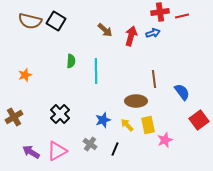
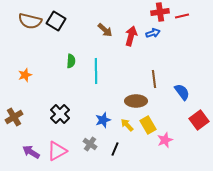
yellow rectangle: rotated 18 degrees counterclockwise
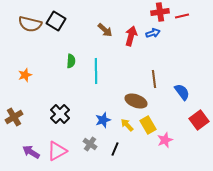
brown semicircle: moved 3 px down
brown ellipse: rotated 20 degrees clockwise
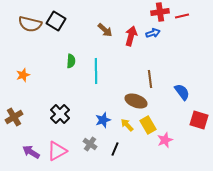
orange star: moved 2 px left
brown line: moved 4 px left
red square: rotated 36 degrees counterclockwise
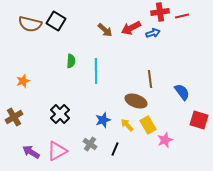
red arrow: moved 8 px up; rotated 132 degrees counterclockwise
orange star: moved 6 px down
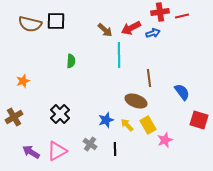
black square: rotated 30 degrees counterclockwise
cyan line: moved 23 px right, 16 px up
brown line: moved 1 px left, 1 px up
blue star: moved 3 px right
black line: rotated 24 degrees counterclockwise
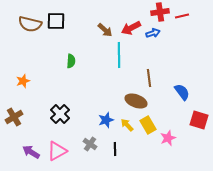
pink star: moved 3 px right, 2 px up
